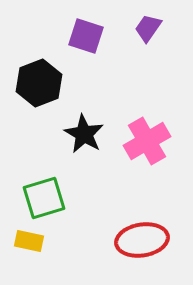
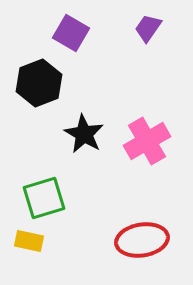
purple square: moved 15 px left, 3 px up; rotated 12 degrees clockwise
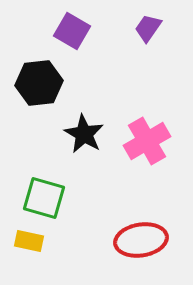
purple square: moved 1 px right, 2 px up
black hexagon: rotated 15 degrees clockwise
green square: rotated 33 degrees clockwise
red ellipse: moved 1 px left
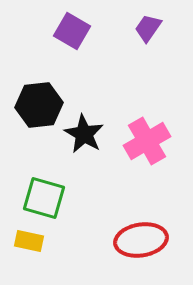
black hexagon: moved 22 px down
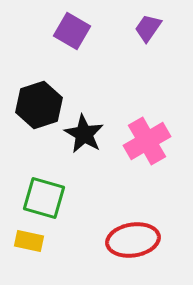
black hexagon: rotated 12 degrees counterclockwise
red ellipse: moved 8 px left
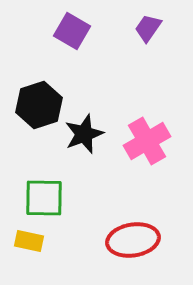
black star: rotated 21 degrees clockwise
green square: rotated 15 degrees counterclockwise
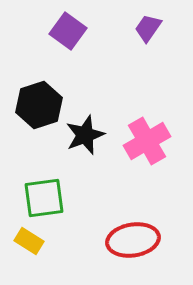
purple square: moved 4 px left; rotated 6 degrees clockwise
black star: moved 1 px right, 1 px down
green square: rotated 9 degrees counterclockwise
yellow rectangle: rotated 20 degrees clockwise
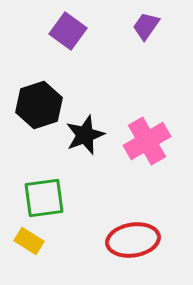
purple trapezoid: moved 2 px left, 2 px up
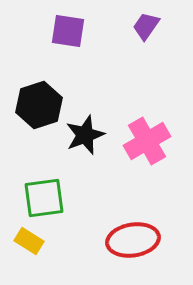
purple square: rotated 27 degrees counterclockwise
